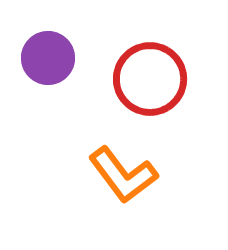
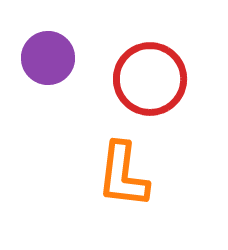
orange L-shape: rotated 44 degrees clockwise
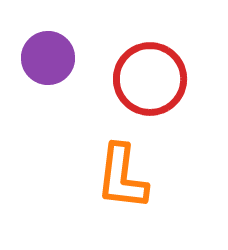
orange L-shape: moved 1 px left, 2 px down
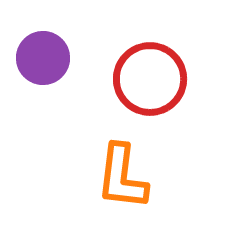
purple circle: moved 5 px left
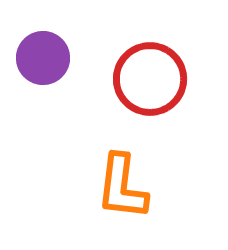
orange L-shape: moved 10 px down
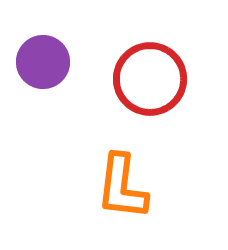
purple circle: moved 4 px down
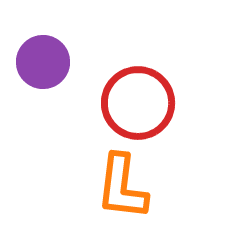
red circle: moved 12 px left, 24 px down
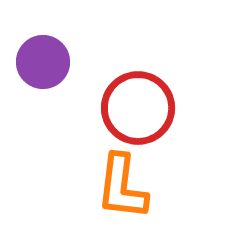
red circle: moved 5 px down
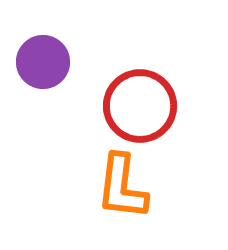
red circle: moved 2 px right, 2 px up
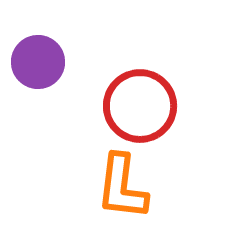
purple circle: moved 5 px left
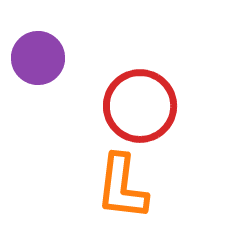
purple circle: moved 4 px up
